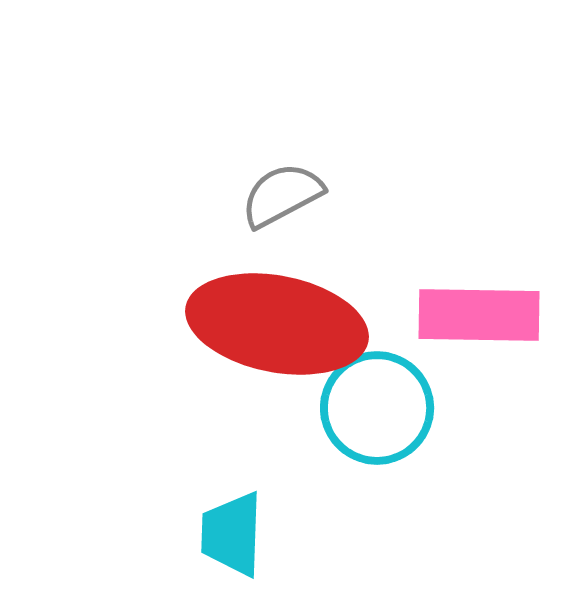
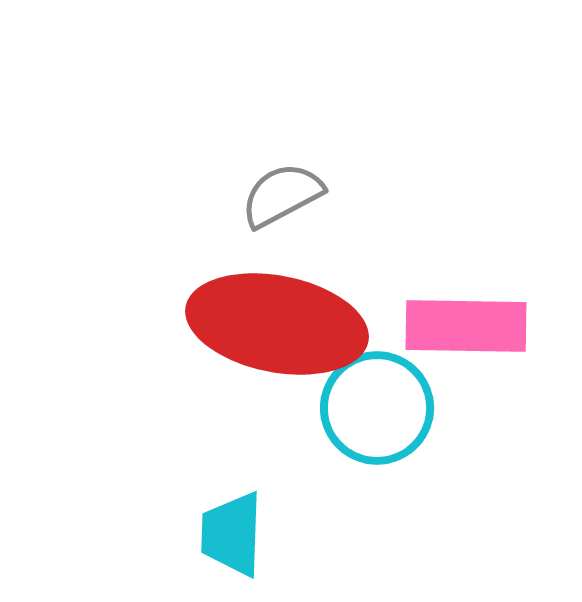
pink rectangle: moved 13 px left, 11 px down
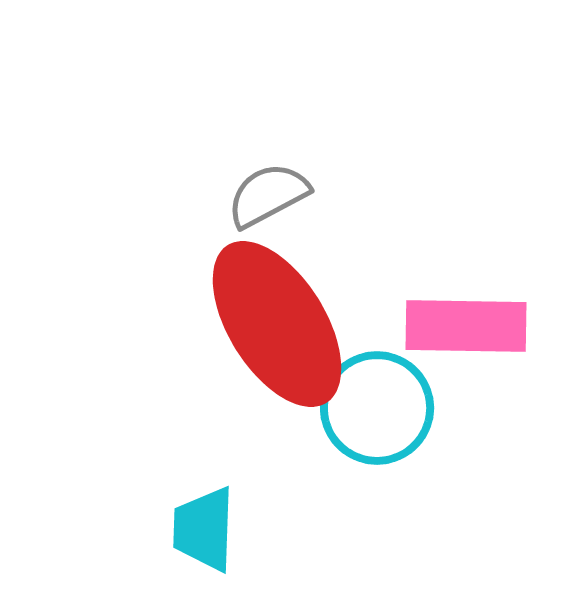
gray semicircle: moved 14 px left
red ellipse: rotated 47 degrees clockwise
cyan trapezoid: moved 28 px left, 5 px up
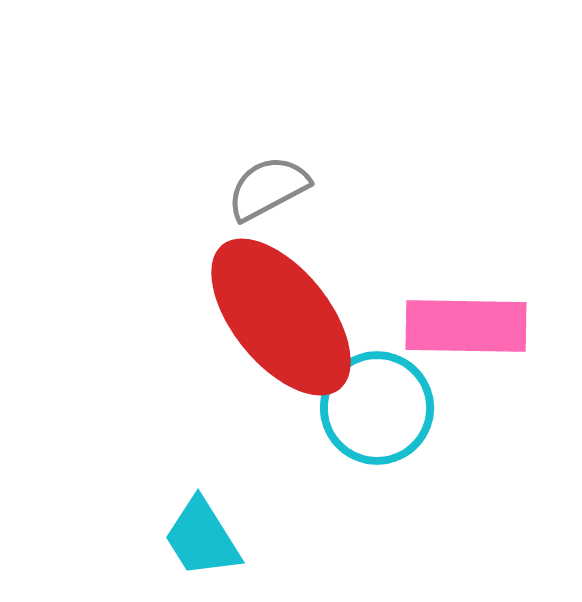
gray semicircle: moved 7 px up
red ellipse: moved 4 px right, 7 px up; rotated 7 degrees counterclockwise
cyan trapezoid: moved 2 px left, 9 px down; rotated 34 degrees counterclockwise
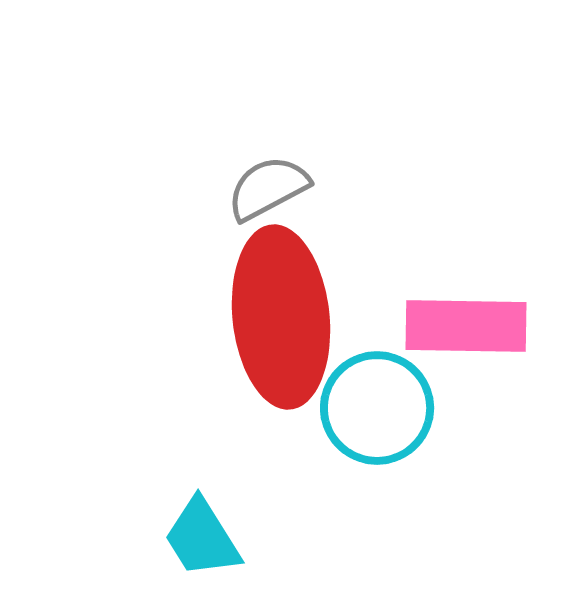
red ellipse: rotated 33 degrees clockwise
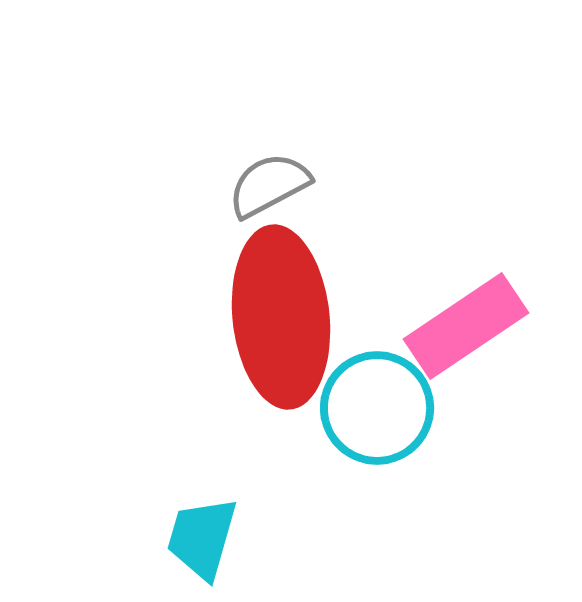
gray semicircle: moved 1 px right, 3 px up
pink rectangle: rotated 35 degrees counterclockwise
cyan trapezoid: rotated 48 degrees clockwise
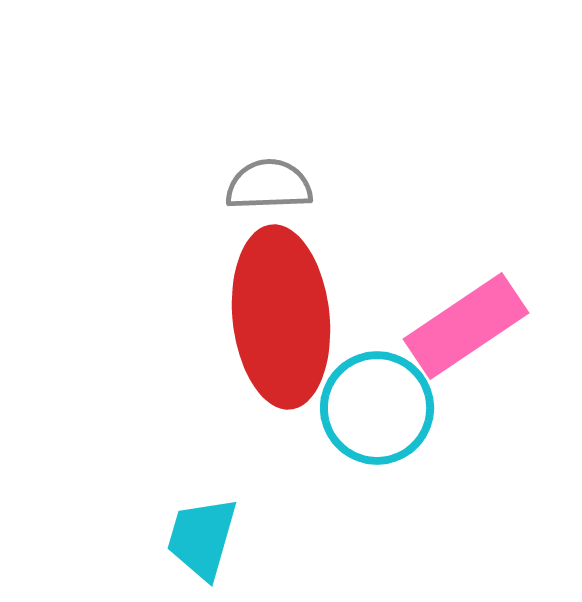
gray semicircle: rotated 26 degrees clockwise
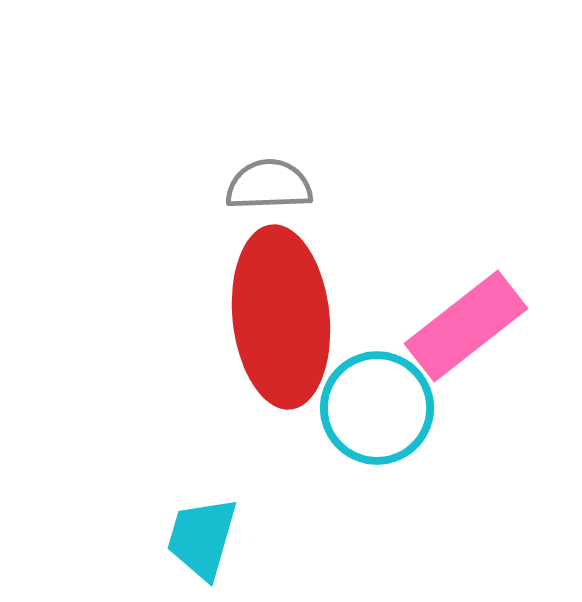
pink rectangle: rotated 4 degrees counterclockwise
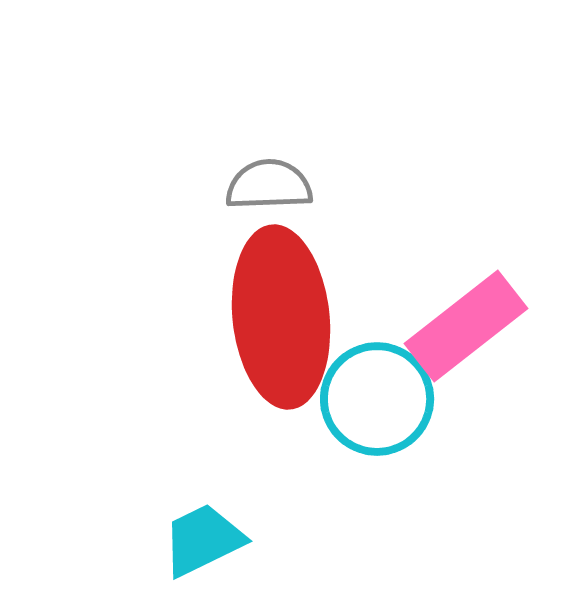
cyan circle: moved 9 px up
cyan trapezoid: moved 1 px right, 2 px down; rotated 48 degrees clockwise
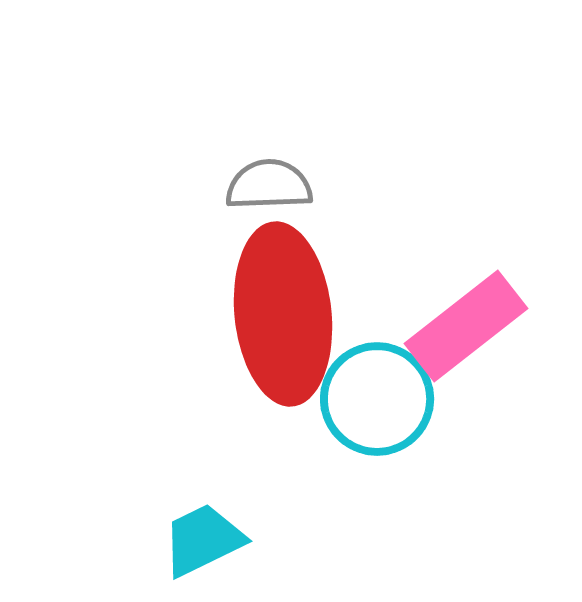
red ellipse: moved 2 px right, 3 px up
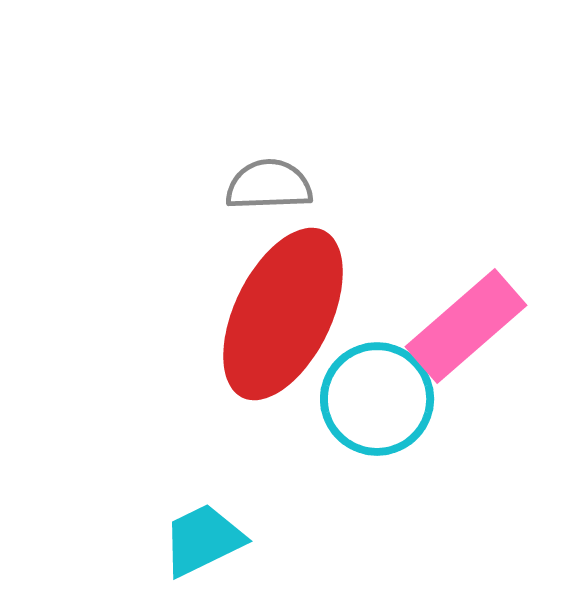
red ellipse: rotated 32 degrees clockwise
pink rectangle: rotated 3 degrees counterclockwise
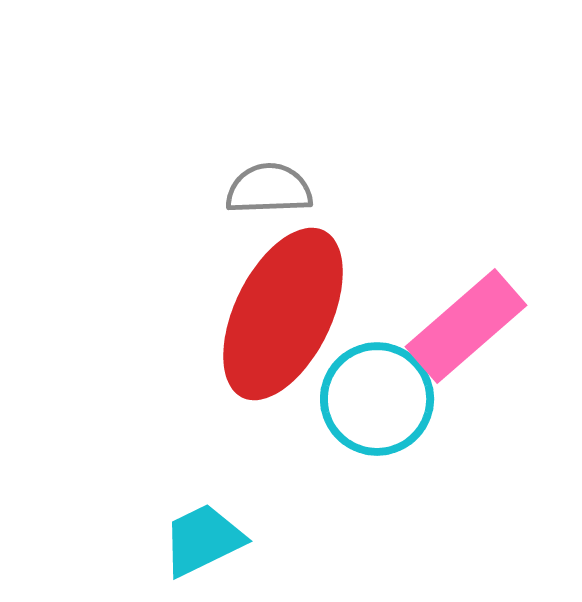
gray semicircle: moved 4 px down
